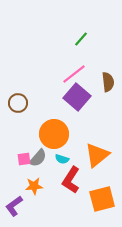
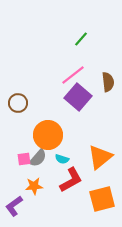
pink line: moved 1 px left, 1 px down
purple square: moved 1 px right
orange circle: moved 6 px left, 1 px down
orange triangle: moved 3 px right, 2 px down
red L-shape: rotated 152 degrees counterclockwise
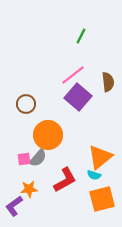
green line: moved 3 px up; rotated 14 degrees counterclockwise
brown circle: moved 8 px right, 1 px down
cyan semicircle: moved 32 px right, 16 px down
red L-shape: moved 6 px left
orange star: moved 5 px left, 3 px down
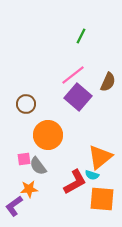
brown semicircle: rotated 30 degrees clockwise
gray semicircle: moved 8 px down; rotated 102 degrees clockwise
cyan semicircle: moved 2 px left
red L-shape: moved 10 px right, 2 px down
orange square: rotated 20 degrees clockwise
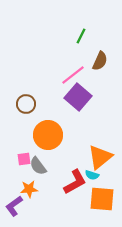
brown semicircle: moved 8 px left, 21 px up
